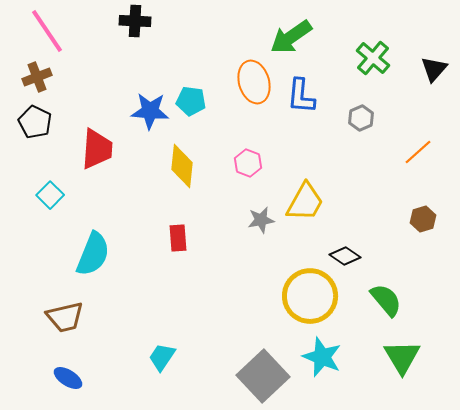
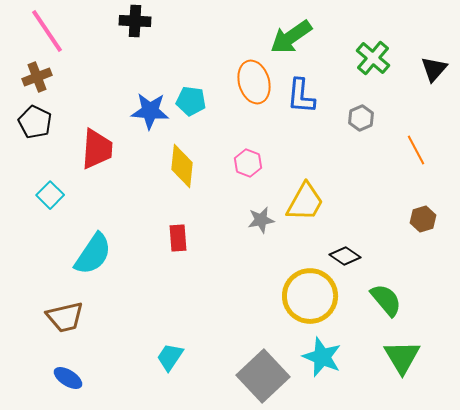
orange line: moved 2 px left, 2 px up; rotated 76 degrees counterclockwise
cyan semicircle: rotated 12 degrees clockwise
cyan trapezoid: moved 8 px right
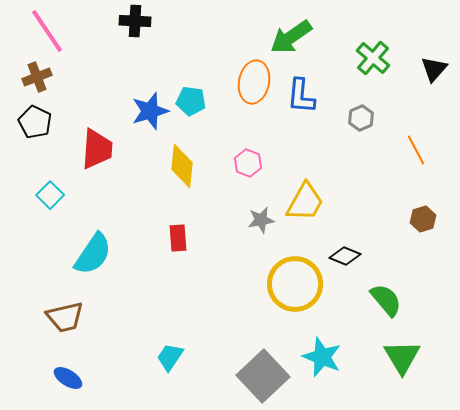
orange ellipse: rotated 27 degrees clockwise
blue star: rotated 21 degrees counterclockwise
black diamond: rotated 12 degrees counterclockwise
yellow circle: moved 15 px left, 12 px up
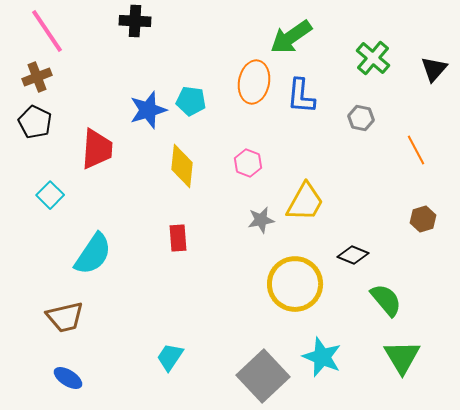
blue star: moved 2 px left, 1 px up
gray hexagon: rotated 25 degrees counterclockwise
black diamond: moved 8 px right, 1 px up
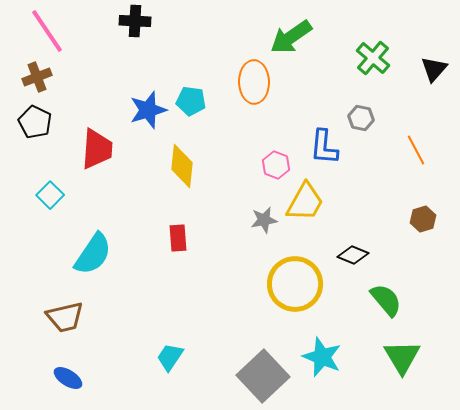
orange ellipse: rotated 12 degrees counterclockwise
blue L-shape: moved 23 px right, 51 px down
pink hexagon: moved 28 px right, 2 px down
gray star: moved 3 px right
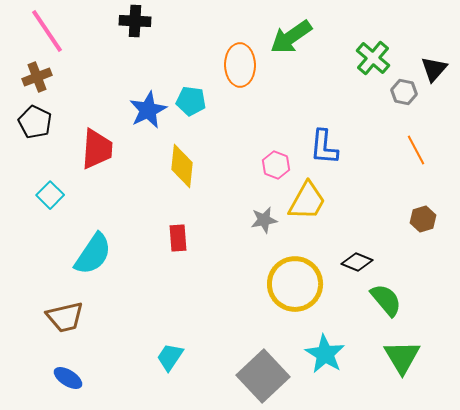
orange ellipse: moved 14 px left, 17 px up
blue star: rotated 9 degrees counterclockwise
gray hexagon: moved 43 px right, 26 px up
yellow trapezoid: moved 2 px right, 1 px up
black diamond: moved 4 px right, 7 px down
cyan star: moved 3 px right, 3 px up; rotated 9 degrees clockwise
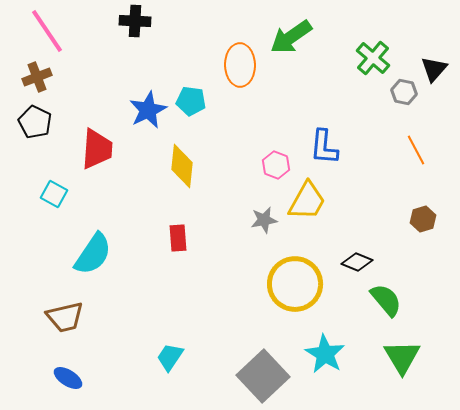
cyan square: moved 4 px right, 1 px up; rotated 16 degrees counterclockwise
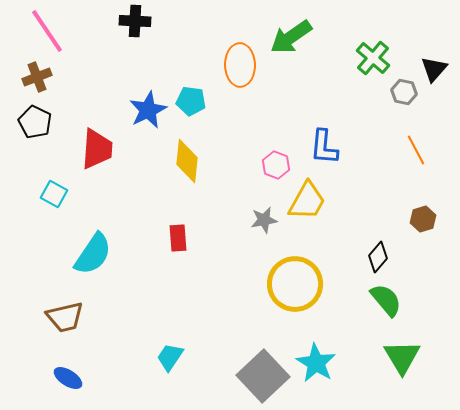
yellow diamond: moved 5 px right, 5 px up
black diamond: moved 21 px right, 5 px up; rotated 72 degrees counterclockwise
cyan star: moved 9 px left, 9 px down
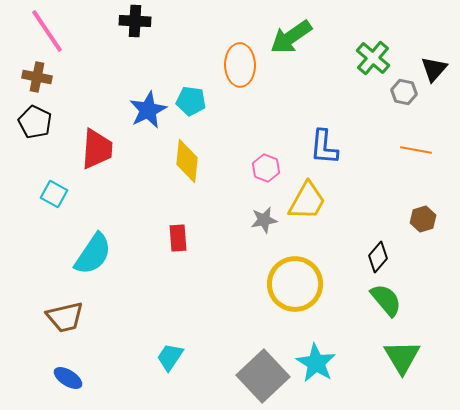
brown cross: rotated 32 degrees clockwise
orange line: rotated 52 degrees counterclockwise
pink hexagon: moved 10 px left, 3 px down
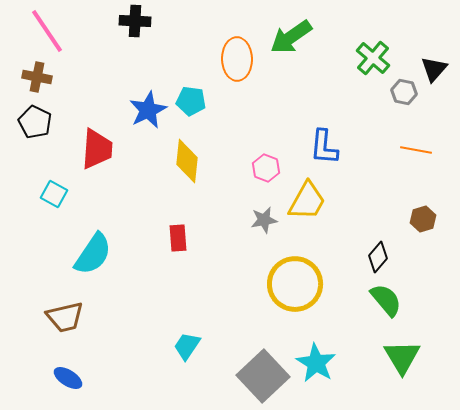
orange ellipse: moved 3 px left, 6 px up
cyan trapezoid: moved 17 px right, 11 px up
